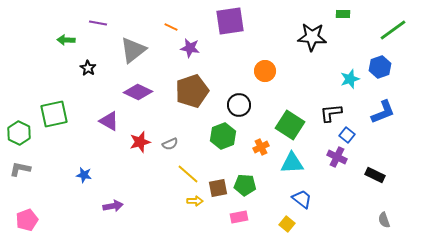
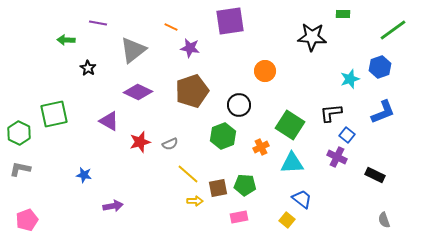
yellow square at (287, 224): moved 4 px up
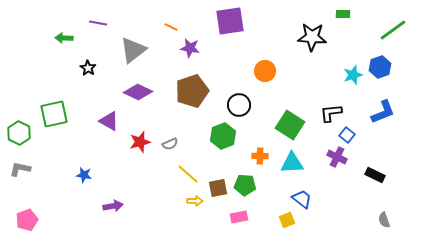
green arrow at (66, 40): moved 2 px left, 2 px up
cyan star at (350, 79): moved 3 px right, 4 px up
orange cross at (261, 147): moved 1 px left, 9 px down; rotated 28 degrees clockwise
yellow square at (287, 220): rotated 28 degrees clockwise
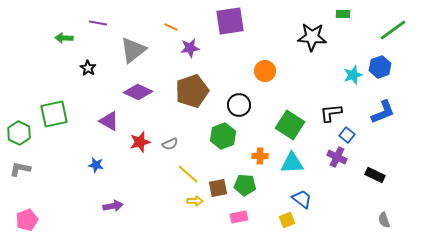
purple star at (190, 48): rotated 18 degrees counterclockwise
blue star at (84, 175): moved 12 px right, 10 px up
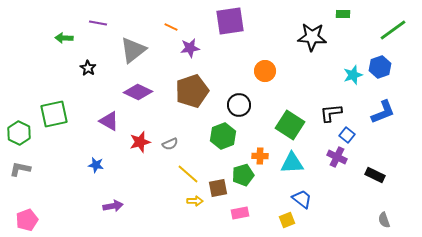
green pentagon at (245, 185): moved 2 px left, 10 px up; rotated 20 degrees counterclockwise
pink rectangle at (239, 217): moved 1 px right, 4 px up
